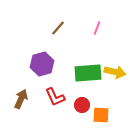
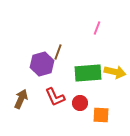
brown line: moved 24 px down; rotated 21 degrees counterclockwise
red circle: moved 2 px left, 2 px up
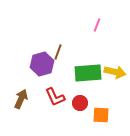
pink line: moved 3 px up
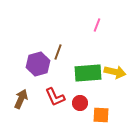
purple hexagon: moved 4 px left
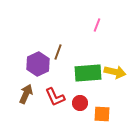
purple hexagon: rotated 10 degrees counterclockwise
brown arrow: moved 5 px right, 5 px up
orange square: moved 1 px right, 1 px up
